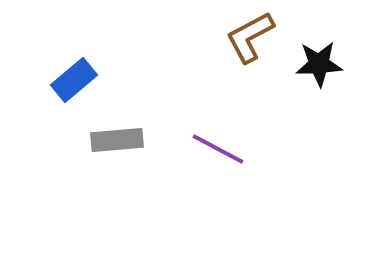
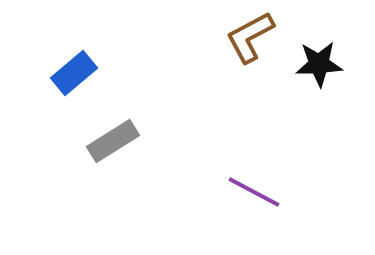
blue rectangle: moved 7 px up
gray rectangle: moved 4 px left, 1 px down; rotated 27 degrees counterclockwise
purple line: moved 36 px right, 43 px down
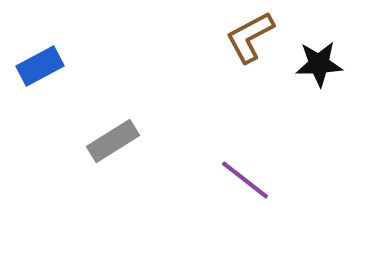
blue rectangle: moved 34 px left, 7 px up; rotated 12 degrees clockwise
purple line: moved 9 px left, 12 px up; rotated 10 degrees clockwise
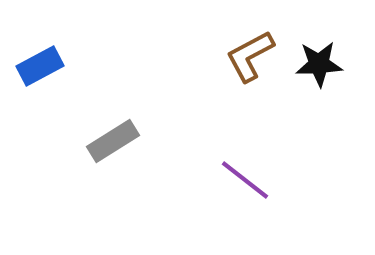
brown L-shape: moved 19 px down
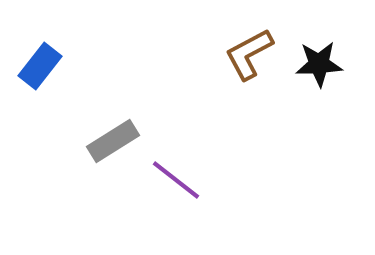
brown L-shape: moved 1 px left, 2 px up
blue rectangle: rotated 24 degrees counterclockwise
purple line: moved 69 px left
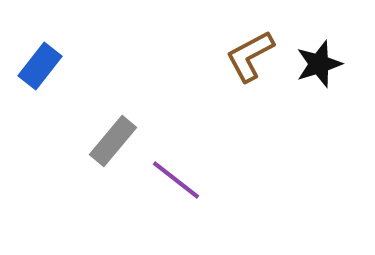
brown L-shape: moved 1 px right, 2 px down
black star: rotated 15 degrees counterclockwise
gray rectangle: rotated 18 degrees counterclockwise
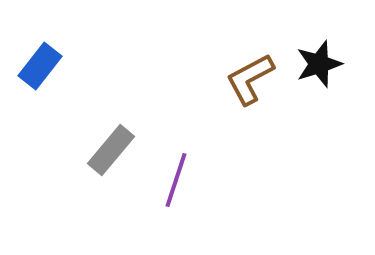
brown L-shape: moved 23 px down
gray rectangle: moved 2 px left, 9 px down
purple line: rotated 70 degrees clockwise
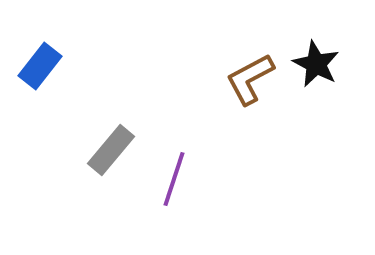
black star: moved 3 px left; rotated 27 degrees counterclockwise
purple line: moved 2 px left, 1 px up
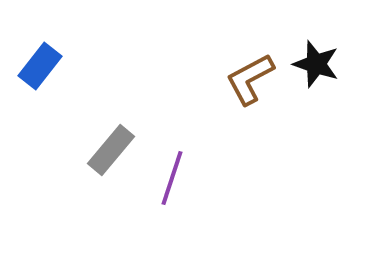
black star: rotated 9 degrees counterclockwise
purple line: moved 2 px left, 1 px up
